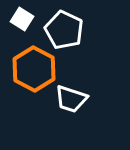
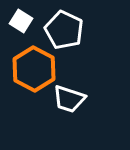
white square: moved 1 px left, 2 px down
white trapezoid: moved 2 px left
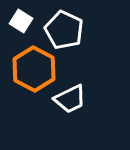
white trapezoid: moved 1 px right; rotated 44 degrees counterclockwise
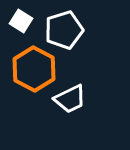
white pentagon: rotated 30 degrees clockwise
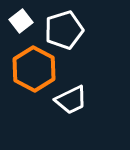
white square: rotated 20 degrees clockwise
white trapezoid: moved 1 px right, 1 px down
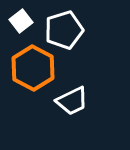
orange hexagon: moved 1 px left, 1 px up
white trapezoid: moved 1 px right, 1 px down
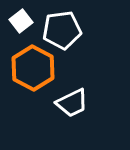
white pentagon: moved 2 px left; rotated 9 degrees clockwise
white trapezoid: moved 2 px down
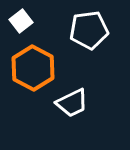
white pentagon: moved 27 px right
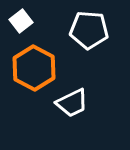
white pentagon: rotated 12 degrees clockwise
orange hexagon: moved 1 px right
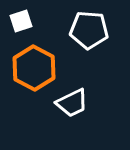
white square: rotated 20 degrees clockwise
